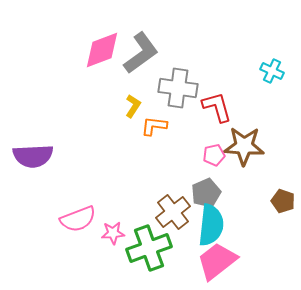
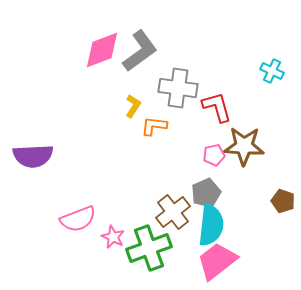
gray L-shape: moved 1 px left, 2 px up
pink star: moved 4 px down; rotated 30 degrees clockwise
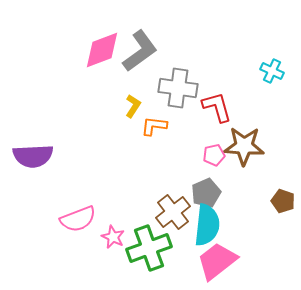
cyan semicircle: moved 4 px left
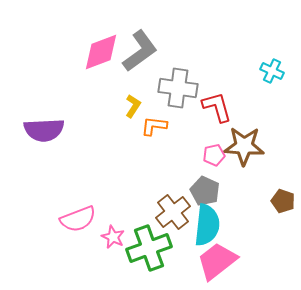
pink diamond: moved 1 px left, 2 px down
purple semicircle: moved 11 px right, 26 px up
gray pentagon: moved 1 px left, 2 px up; rotated 24 degrees counterclockwise
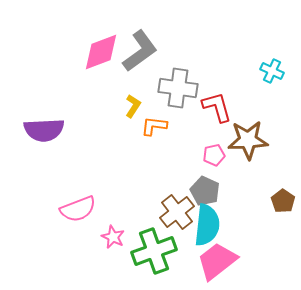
brown star: moved 4 px right, 6 px up; rotated 6 degrees counterclockwise
brown pentagon: rotated 15 degrees clockwise
brown cross: moved 4 px right
pink semicircle: moved 10 px up
green cross: moved 5 px right, 3 px down
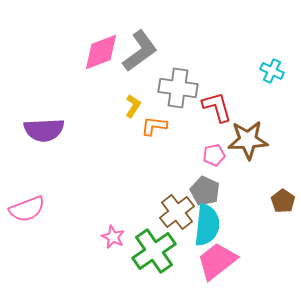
pink semicircle: moved 51 px left
green cross: rotated 15 degrees counterclockwise
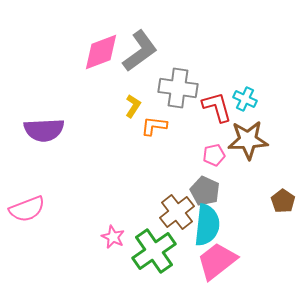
cyan cross: moved 27 px left, 28 px down
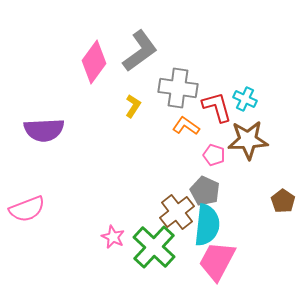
pink diamond: moved 7 px left, 10 px down; rotated 33 degrees counterclockwise
orange L-shape: moved 32 px right; rotated 28 degrees clockwise
pink pentagon: rotated 30 degrees clockwise
green cross: moved 4 px up; rotated 12 degrees counterclockwise
pink trapezoid: rotated 24 degrees counterclockwise
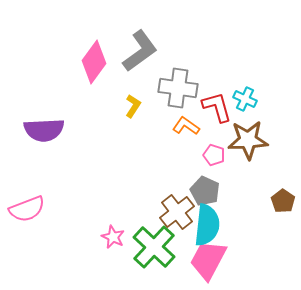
pink trapezoid: moved 9 px left, 1 px up
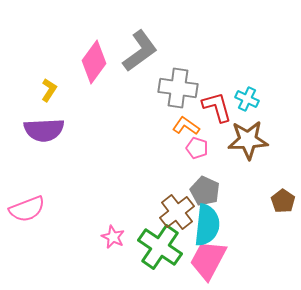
cyan cross: moved 2 px right
yellow L-shape: moved 84 px left, 16 px up
pink pentagon: moved 17 px left, 7 px up
green cross: moved 6 px right; rotated 9 degrees counterclockwise
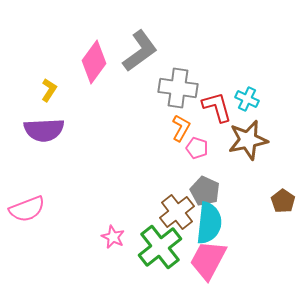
orange L-shape: moved 5 px left, 2 px down; rotated 84 degrees clockwise
brown star: rotated 9 degrees counterclockwise
cyan semicircle: moved 2 px right, 2 px up
green cross: rotated 18 degrees clockwise
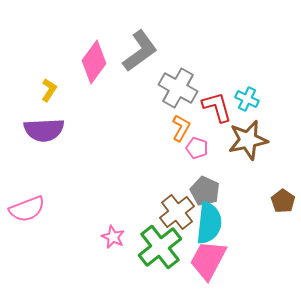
gray cross: rotated 21 degrees clockwise
